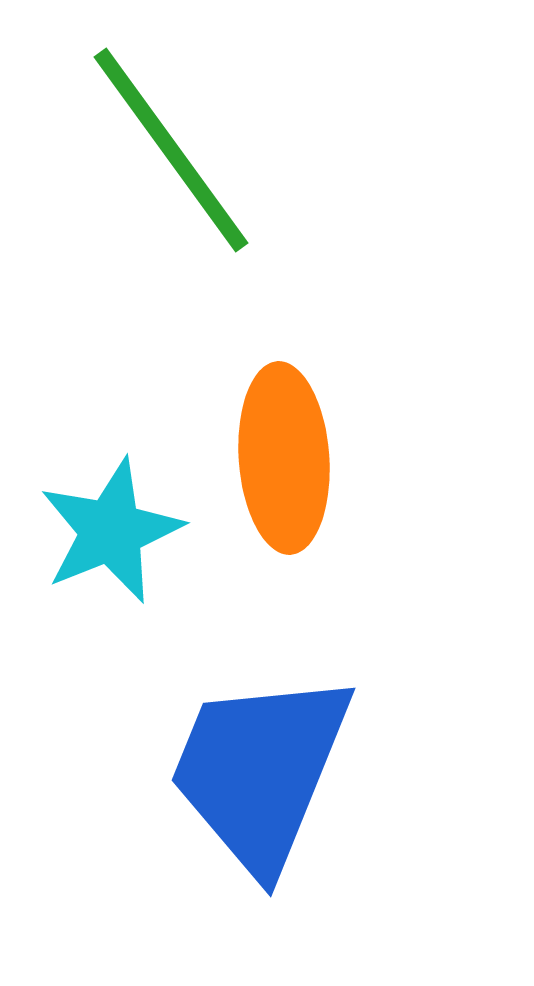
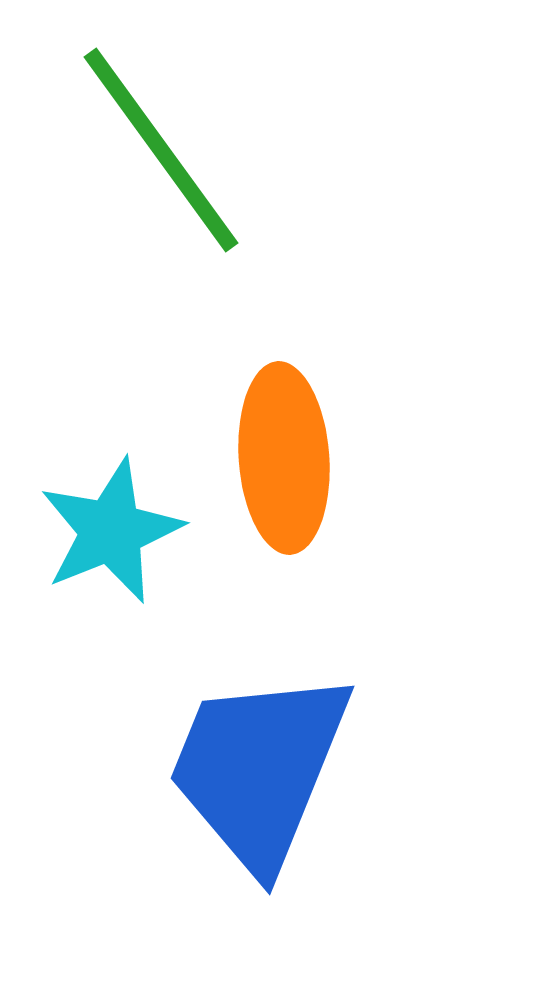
green line: moved 10 px left
blue trapezoid: moved 1 px left, 2 px up
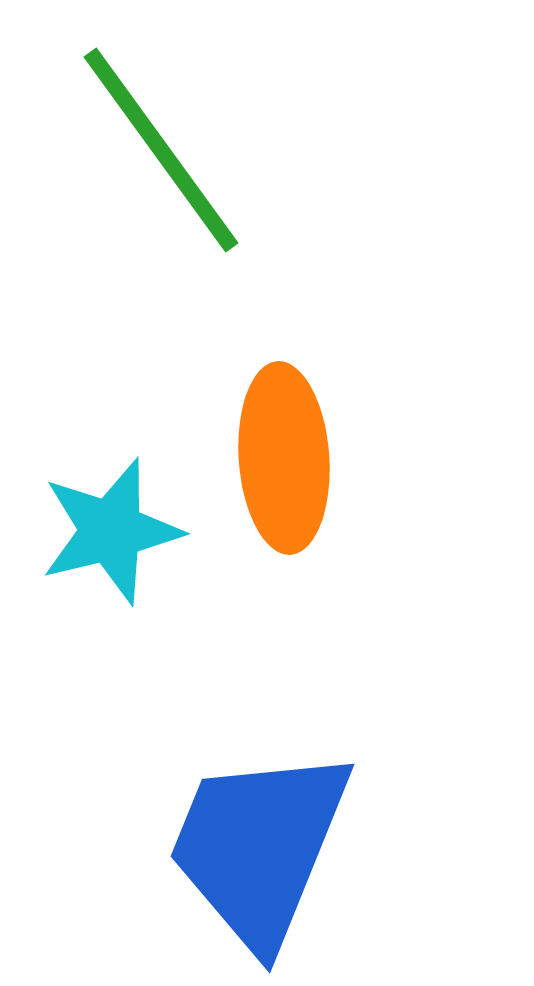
cyan star: rotated 8 degrees clockwise
blue trapezoid: moved 78 px down
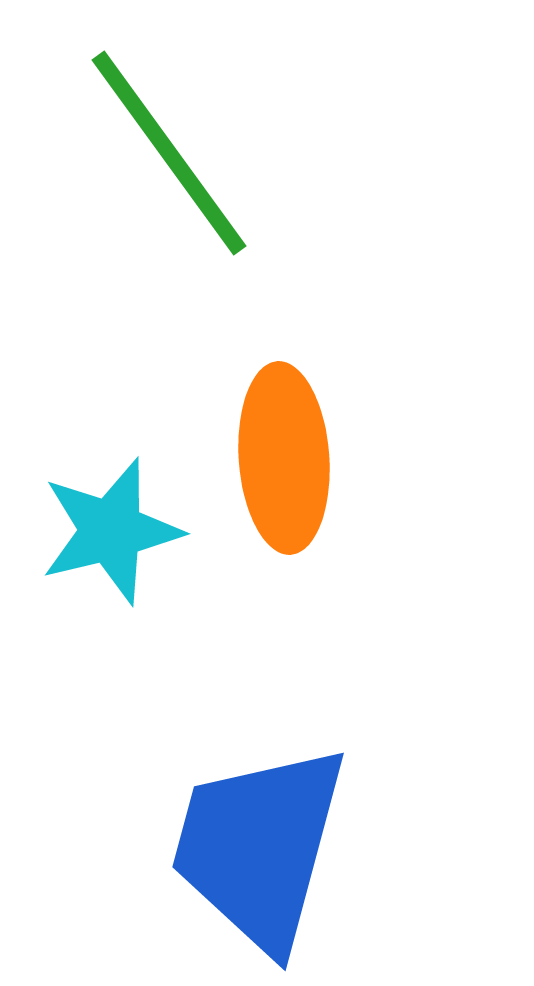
green line: moved 8 px right, 3 px down
blue trapezoid: rotated 7 degrees counterclockwise
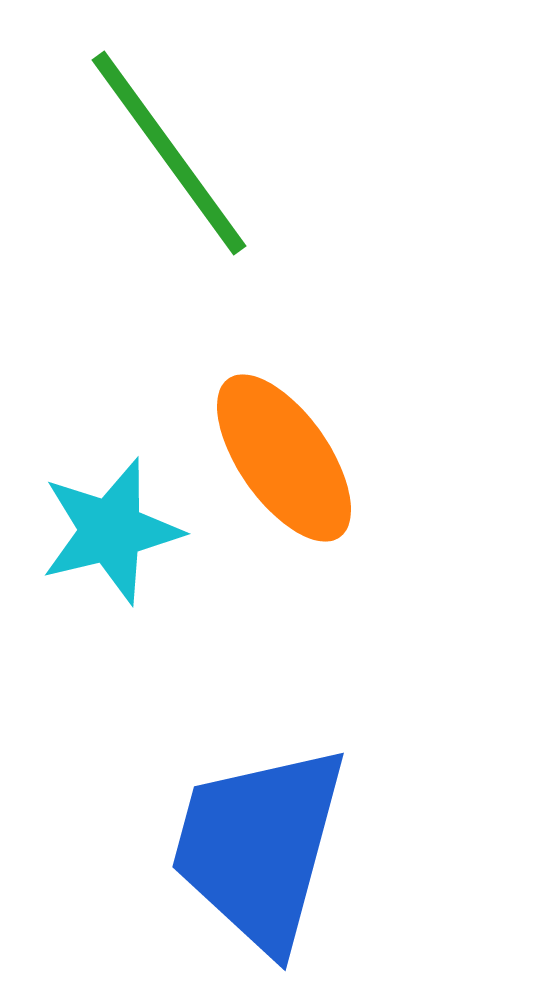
orange ellipse: rotated 31 degrees counterclockwise
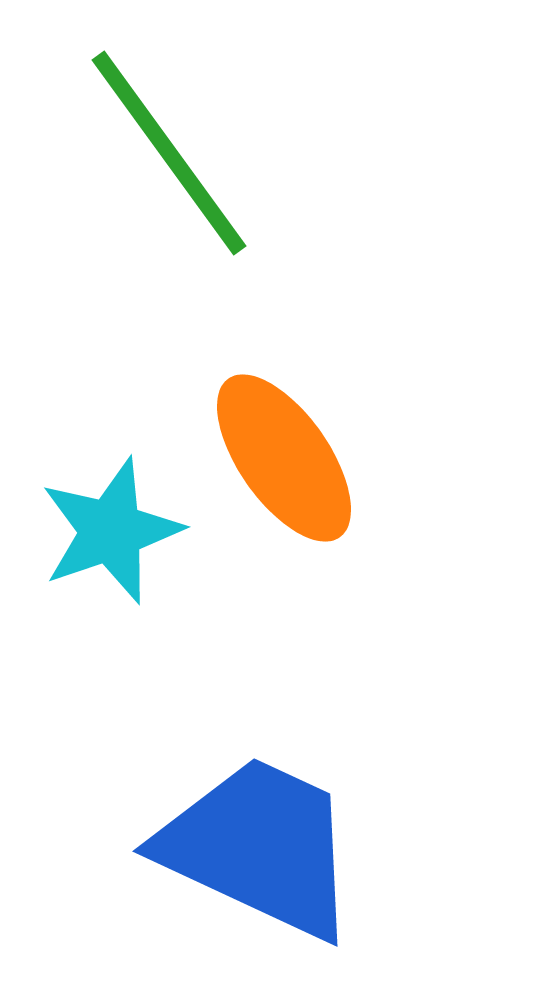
cyan star: rotated 5 degrees counterclockwise
blue trapezoid: rotated 100 degrees clockwise
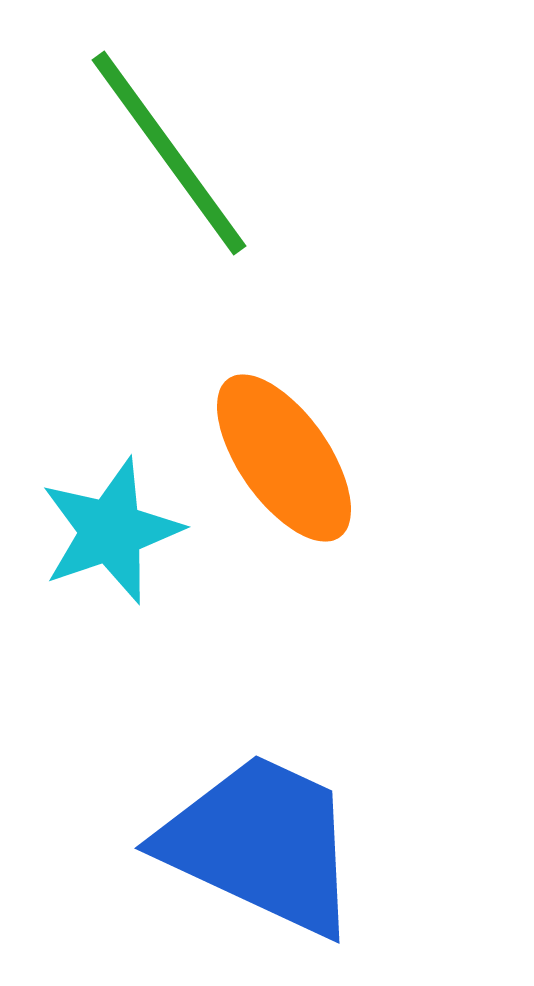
blue trapezoid: moved 2 px right, 3 px up
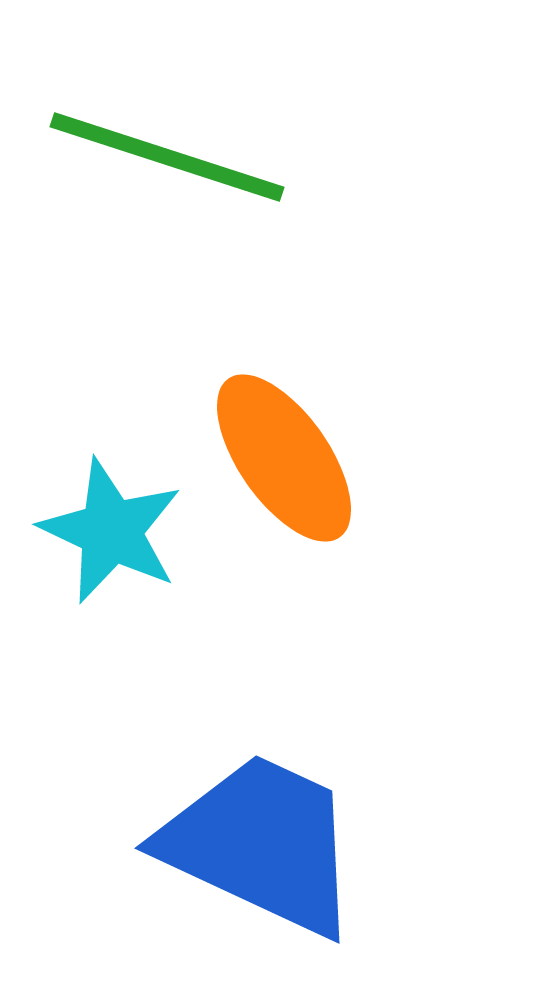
green line: moved 2 px left, 4 px down; rotated 36 degrees counterclockwise
cyan star: rotated 28 degrees counterclockwise
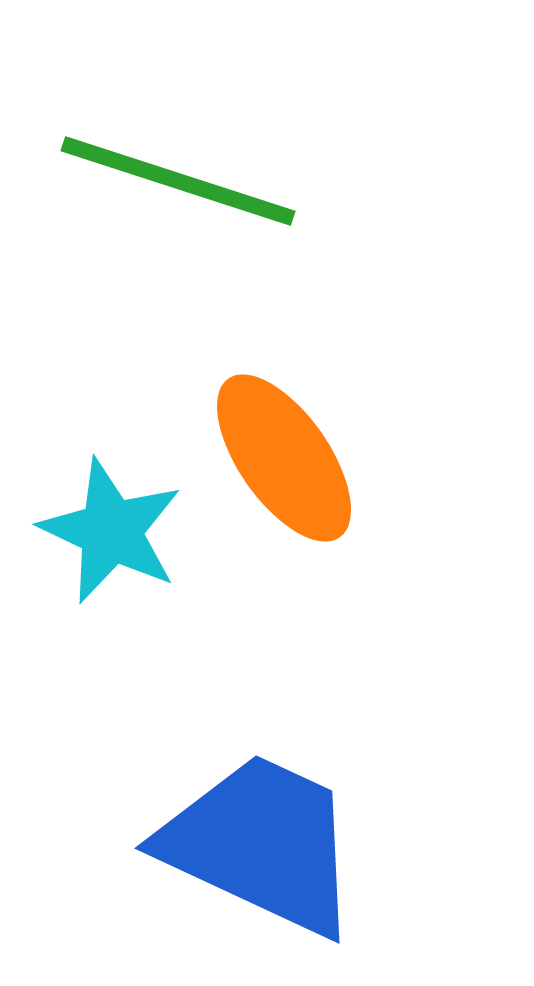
green line: moved 11 px right, 24 px down
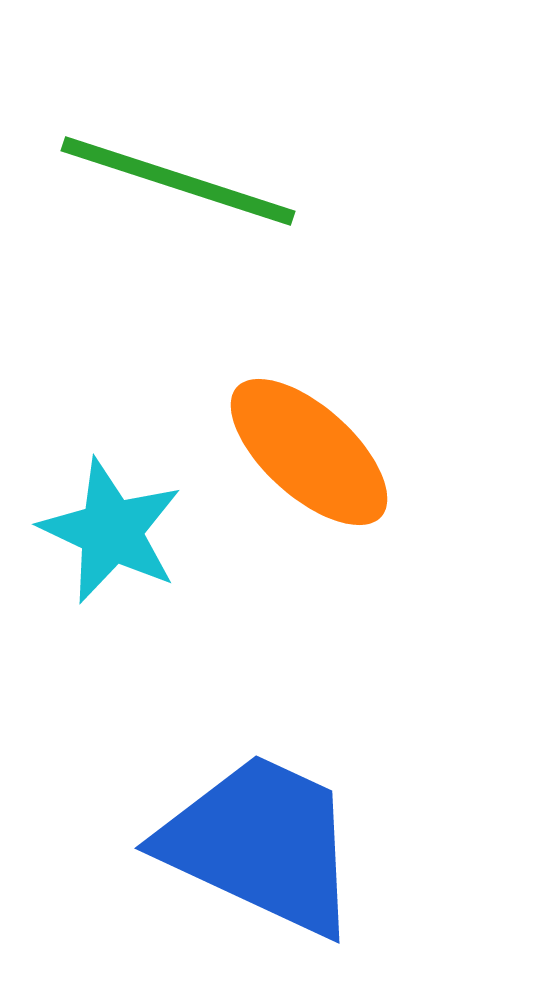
orange ellipse: moved 25 px right, 6 px up; rotated 13 degrees counterclockwise
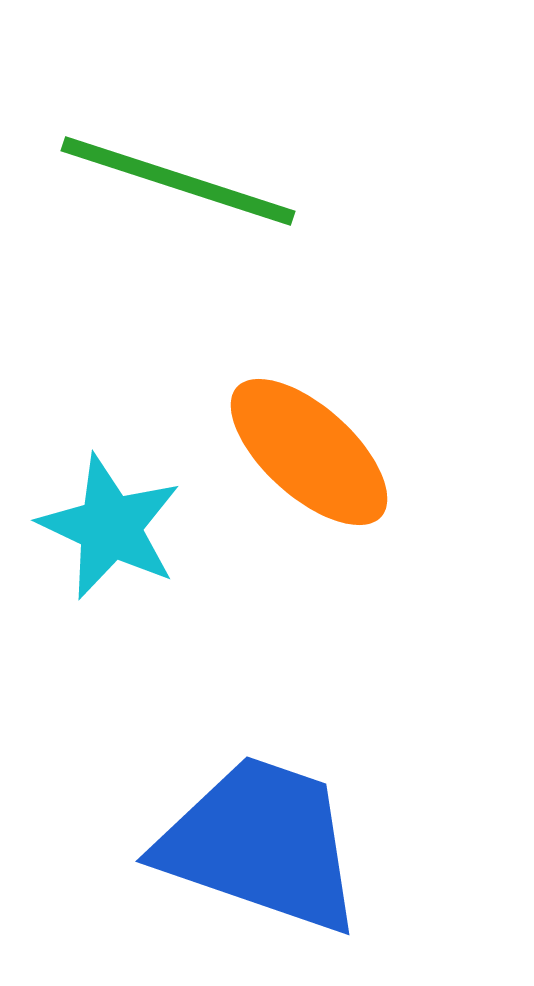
cyan star: moved 1 px left, 4 px up
blue trapezoid: rotated 6 degrees counterclockwise
